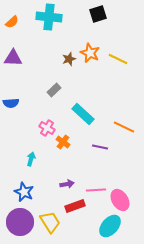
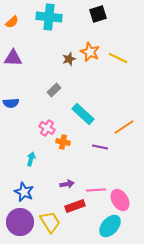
orange star: moved 1 px up
yellow line: moved 1 px up
orange line: rotated 60 degrees counterclockwise
orange cross: rotated 24 degrees counterclockwise
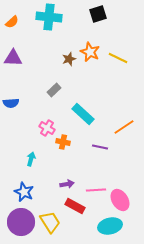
red rectangle: rotated 48 degrees clockwise
purple circle: moved 1 px right
cyan ellipse: rotated 35 degrees clockwise
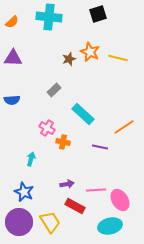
yellow line: rotated 12 degrees counterclockwise
blue semicircle: moved 1 px right, 3 px up
purple circle: moved 2 px left
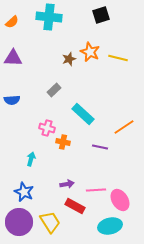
black square: moved 3 px right, 1 px down
pink cross: rotated 14 degrees counterclockwise
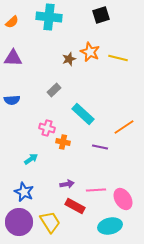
cyan arrow: rotated 40 degrees clockwise
pink ellipse: moved 3 px right, 1 px up
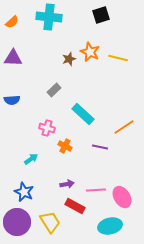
orange cross: moved 2 px right, 4 px down; rotated 16 degrees clockwise
pink ellipse: moved 1 px left, 2 px up
purple circle: moved 2 px left
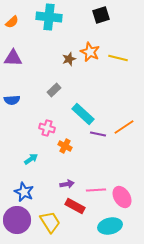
purple line: moved 2 px left, 13 px up
purple circle: moved 2 px up
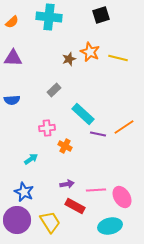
pink cross: rotated 21 degrees counterclockwise
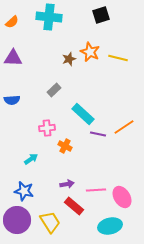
blue star: moved 1 px up; rotated 12 degrees counterclockwise
red rectangle: moved 1 px left; rotated 12 degrees clockwise
